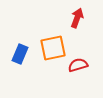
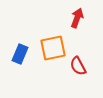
red semicircle: moved 1 px down; rotated 102 degrees counterclockwise
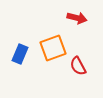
red arrow: rotated 84 degrees clockwise
orange square: rotated 8 degrees counterclockwise
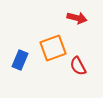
blue rectangle: moved 6 px down
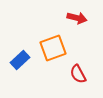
blue rectangle: rotated 24 degrees clockwise
red semicircle: moved 8 px down
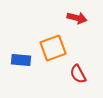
blue rectangle: moved 1 px right; rotated 48 degrees clockwise
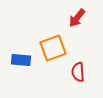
red arrow: rotated 114 degrees clockwise
red semicircle: moved 2 px up; rotated 24 degrees clockwise
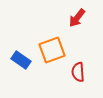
orange square: moved 1 px left, 2 px down
blue rectangle: rotated 30 degrees clockwise
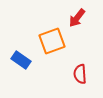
orange square: moved 9 px up
red semicircle: moved 2 px right, 2 px down
